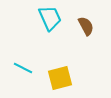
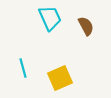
cyan line: rotated 48 degrees clockwise
yellow square: rotated 10 degrees counterclockwise
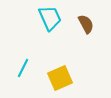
brown semicircle: moved 2 px up
cyan line: rotated 42 degrees clockwise
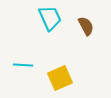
brown semicircle: moved 2 px down
cyan line: moved 3 px up; rotated 66 degrees clockwise
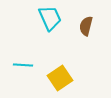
brown semicircle: rotated 138 degrees counterclockwise
yellow square: rotated 10 degrees counterclockwise
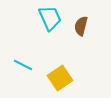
brown semicircle: moved 5 px left
cyan line: rotated 24 degrees clockwise
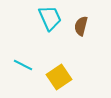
yellow square: moved 1 px left, 1 px up
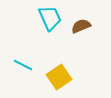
brown semicircle: rotated 54 degrees clockwise
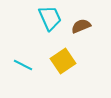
yellow square: moved 4 px right, 16 px up
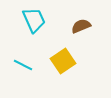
cyan trapezoid: moved 16 px left, 2 px down
